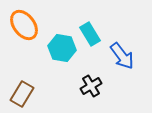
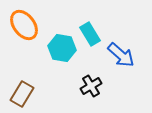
blue arrow: moved 1 px left, 1 px up; rotated 12 degrees counterclockwise
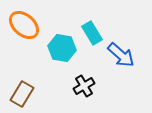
orange ellipse: rotated 12 degrees counterclockwise
cyan rectangle: moved 2 px right, 1 px up
black cross: moved 7 px left
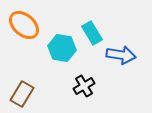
blue arrow: rotated 32 degrees counterclockwise
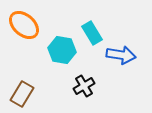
cyan hexagon: moved 2 px down
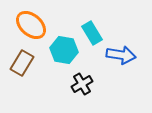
orange ellipse: moved 7 px right
cyan hexagon: moved 2 px right
black cross: moved 2 px left, 2 px up
brown rectangle: moved 31 px up
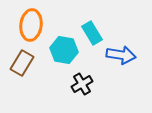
orange ellipse: rotated 56 degrees clockwise
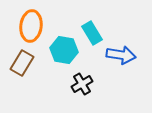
orange ellipse: moved 1 px down
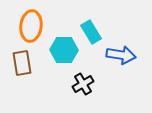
cyan rectangle: moved 1 px left, 1 px up
cyan hexagon: rotated 8 degrees counterclockwise
brown rectangle: rotated 40 degrees counterclockwise
black cross: moved 1 px right
